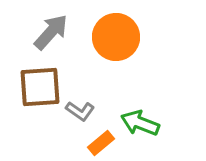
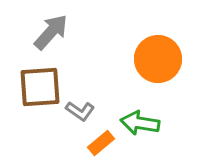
orange circle: moved 42 px right, 22 px down
green arrow: rotated 12 degrees counterclockwise
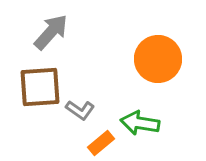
gray L-shape: moved 1 px up
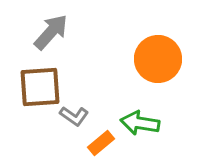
gray L-shape: moved 6 px left, 6 px down
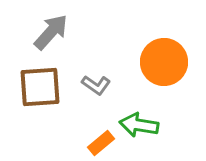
orange circle: moved 6 px right, 3 px down
gray L-shape: moved 22 px right, 31 px up
green arrow: moved 1 px left, 2 px down
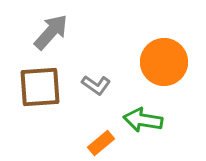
green arrow: moved 4 px right, 5 px up
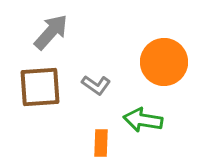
orange rectangle: rotated 48 degrees counterclockwise
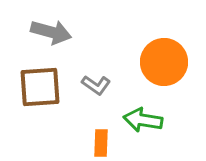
gray arrow: rotated 63 degrees clockwise
